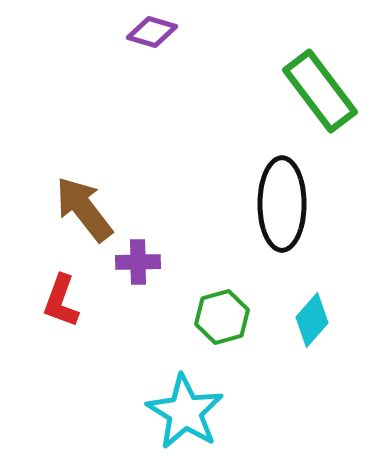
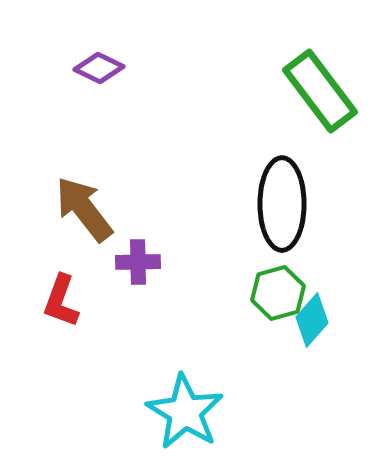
purple diamond: moved 53 px left, 36 px down; rotated 9 degrees clockwise
green hexagon: moved 56 px right, 24 px up
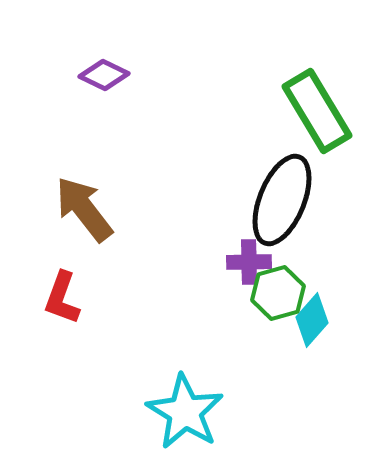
purple diamond: moved 5 px right, 7 px down
green rectangle: moved 3 px left, 20 px down; rotated 6 degrees clockwise
black ellipse: moved 4 px up; rotated 22 degrees clockwise
purple cross: moved 111 px right
red L-shape: moved 1 px right, 3 px up
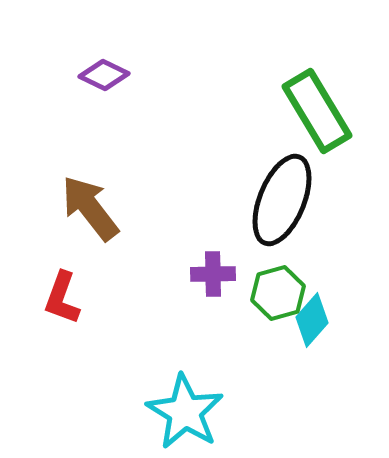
brown arrow: moved 6 px right, 1 px up
purple cross: moved 36 px left, 12 px down
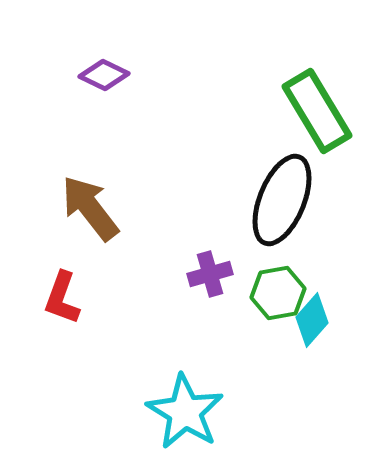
purple cross: moved 3 px left; rotated 15 degrees counterclockwise
green hexagon: rotated 6 degrees clockwise
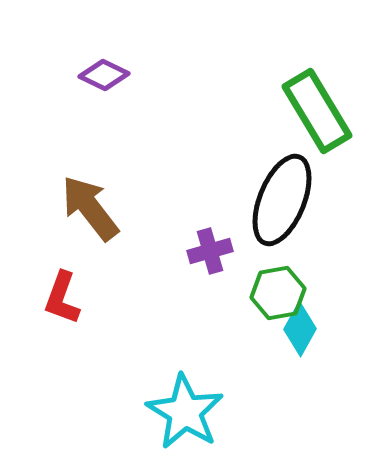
purple cross: moved 23 px up
cyan diamond: moved 12 px left, 9 px down; rotated 12 degrees counterclockwise
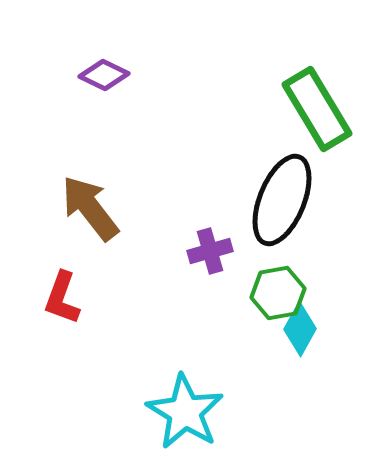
green rectangle: moved 2 px up
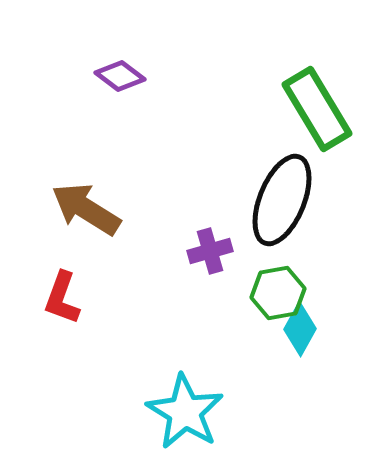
purple diamond: moved 16 px right, 1 px down; rotated 12 degrees clockwise
brown arrow: moved 4 px left, 1 px down; rotated 20 degrees counterclockwise
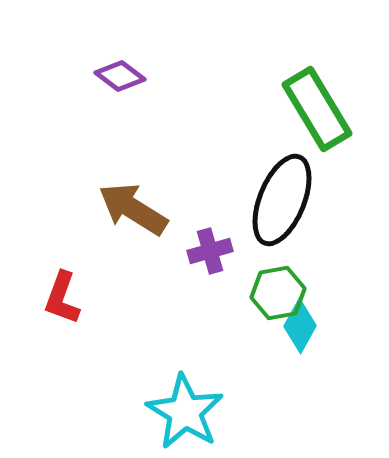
brown arrow: moved 47 px right
cyan diamond: moved 3 px up
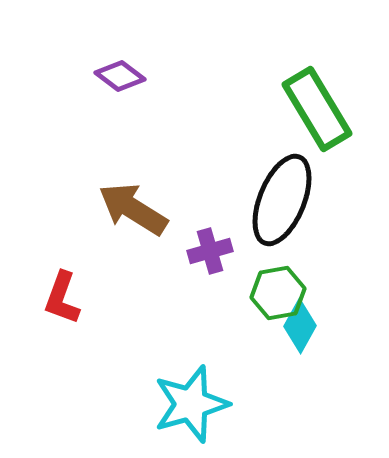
cyan star: moved 6 px right, 8 px up; rotated 24 degrees clockwise
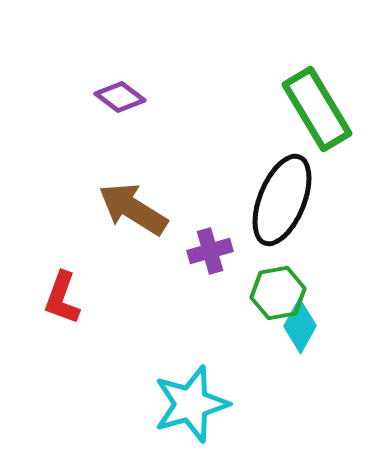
purple diamond: moved 21 px down
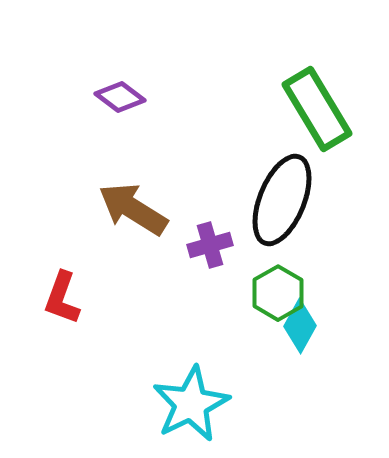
purple cross: moved 6 px up
green hexagon: rotated 20 degrees counterclockwise
cyan star: rotated 10 degrees counterclockwise
